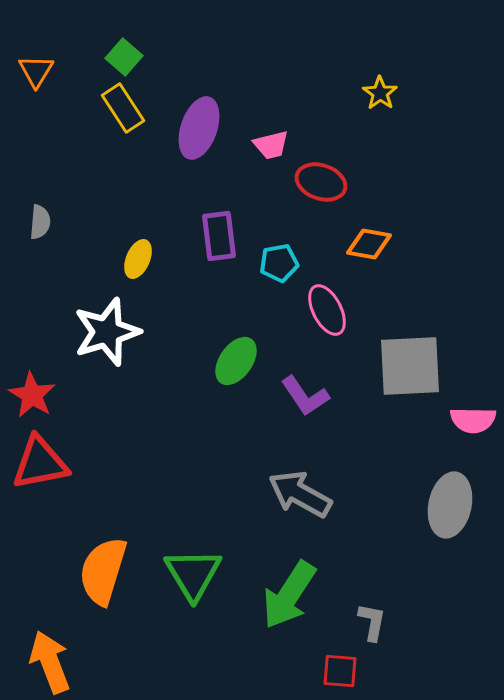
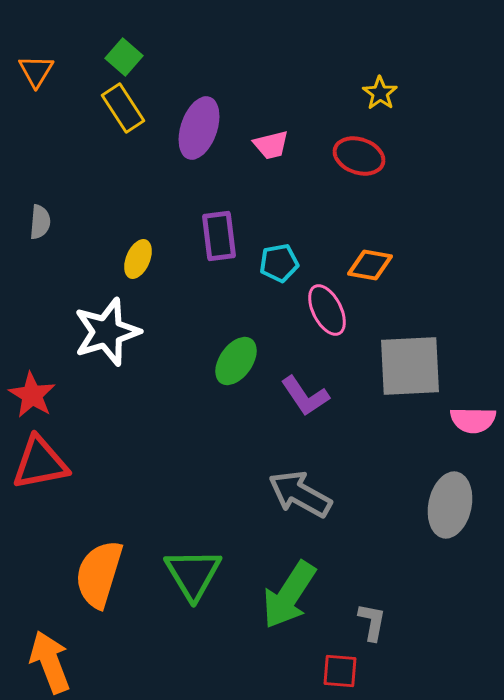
red ellipse: moved 38 px right, 26 px up
orange diamond: moved 1 px right, 21 px down
orange semicircle: moved 4 px left, 3 px down
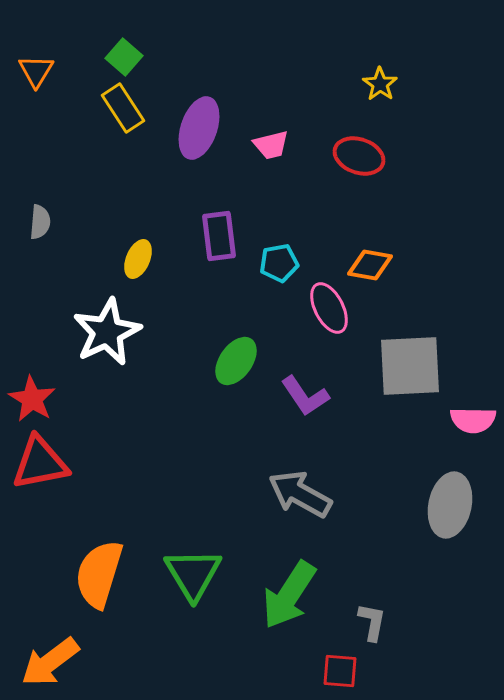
yellow star: moved 9 px up
pink ellipse: moved 2 px right, 2 px up
white star: rotated 8 degrees counterclockwise
red star: moved 4 px down
orange arrow: rotated 106 degrees counterclockwise
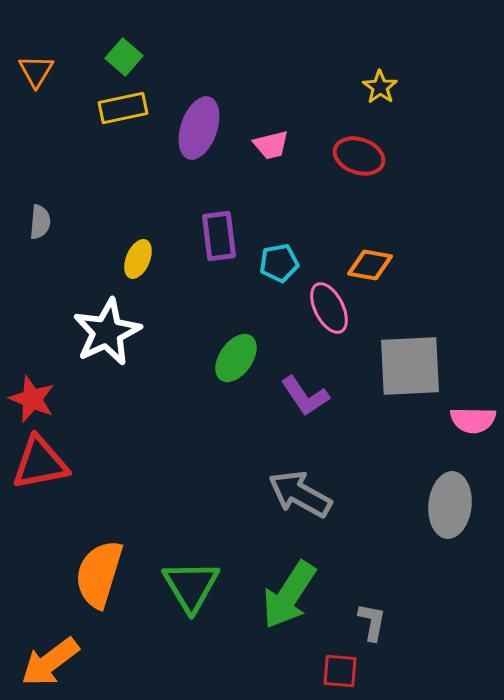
yellow star: moved 3 px down
yellow rectangle: rotated 69 degrees counterclockwise
green ellipse: moved 3 px up
red star: rotated 9 degrees counterclockwise
gray ellipse: rotated 6 degrees counterclockwise
green triangle: moved 2 px left, 12 px down
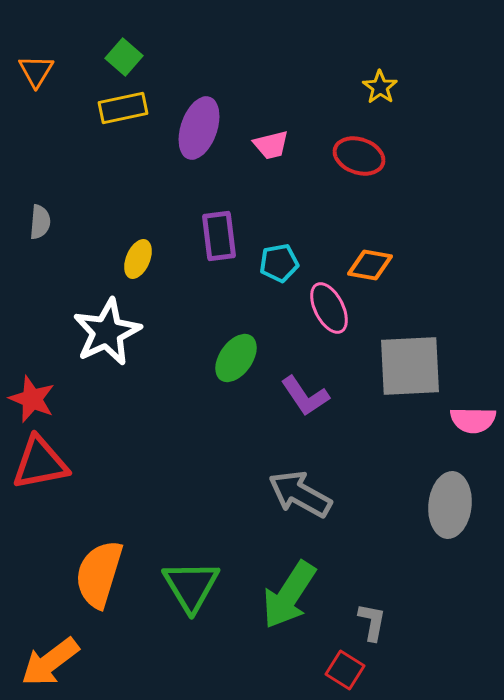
red square: moved 5 px right, 1 px up; rotated 27 degrees clockwise
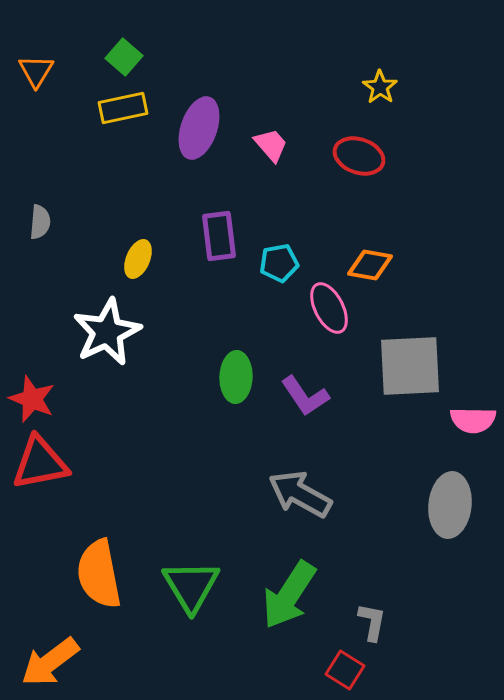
pink trapezoid: rotated 117 degrees counterclockwise
green ellipse: moved 19 px down; rotated 33 degrees counterclockwise
orange semicircle: rotated 28 degrees counterclockwise
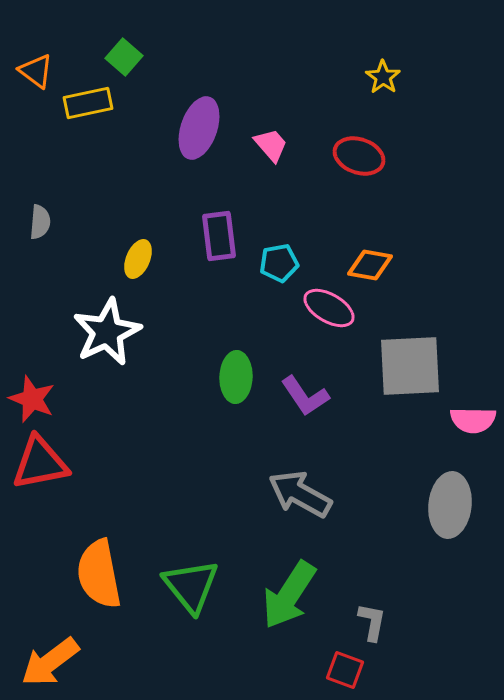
orange triangle: rotated 24 degrees counterclockwise
yellow star: moved 3 px right, 10 px up
yellow rectangle: moved 35 px left, 5 px up
pink ellipse: rotated 33 degrees counterclockwise
green triangle: rotated 8 degrees counterclockwise
red square: rotated 12 degrees counterclockwise
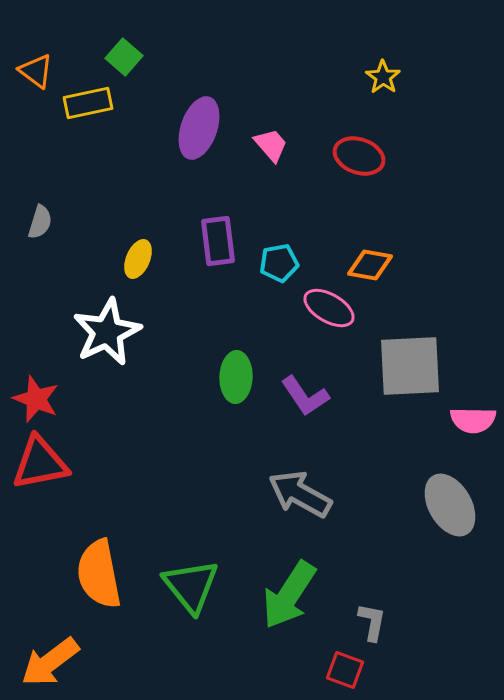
gray semicircle: rotated 12 degrees clockwise
purple rectangle: moved 1 px left, 5 px down
red star: moved 4 px right
gray ellipse: rotated 36 degrees counterclockwise
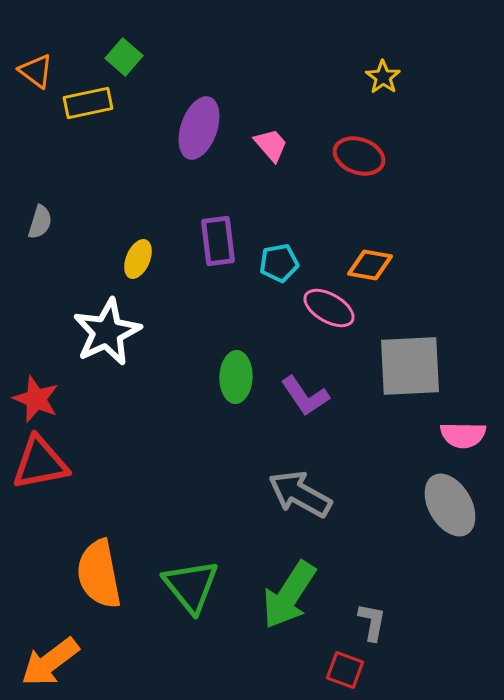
pink semicircle: moved 10 px left, 15 px down
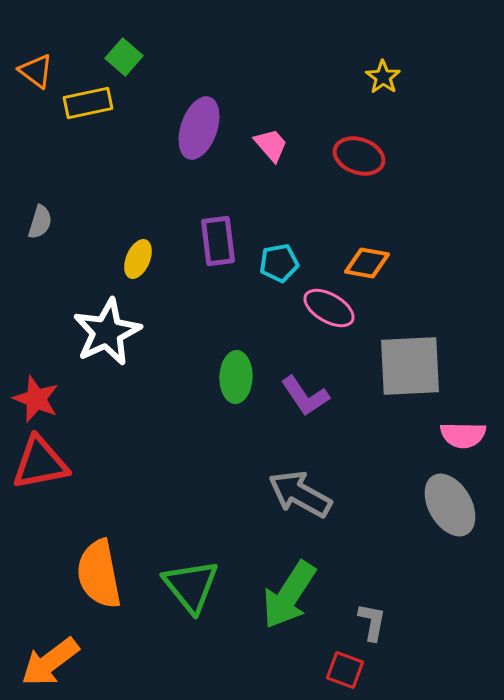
orange diamond: moved 3 px left, 2 px up
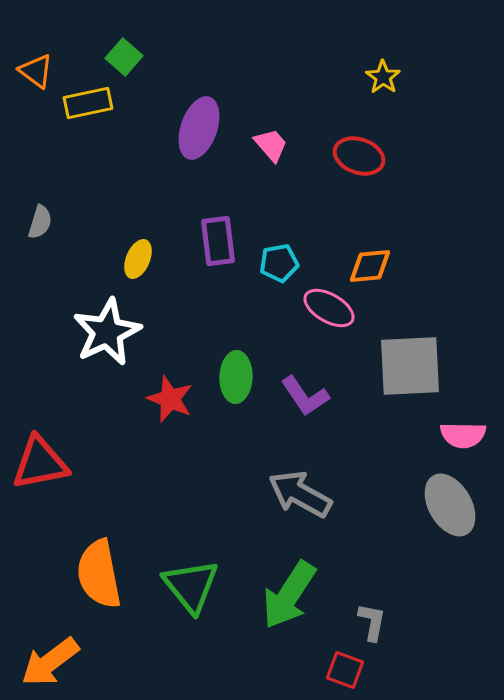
orange diamond: moved 3 px right, 3 px down; rotated 15 degrees counterclockwise
red star: moved 134 px right
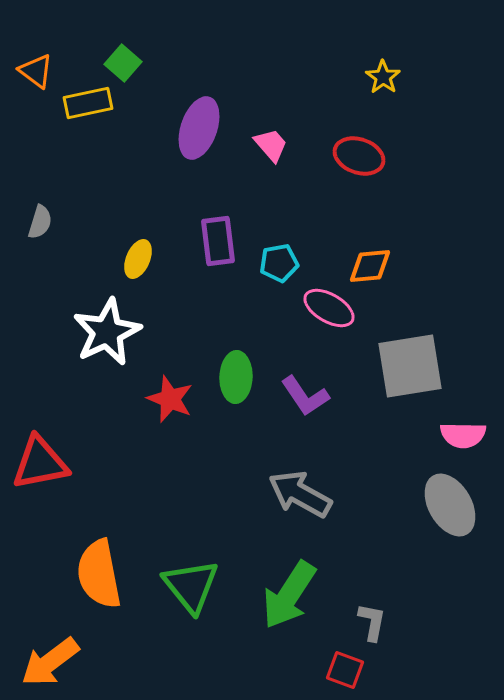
green square: moved 1 px left, 6 px down
gray square: rotated 6 degrees counterclockwise
